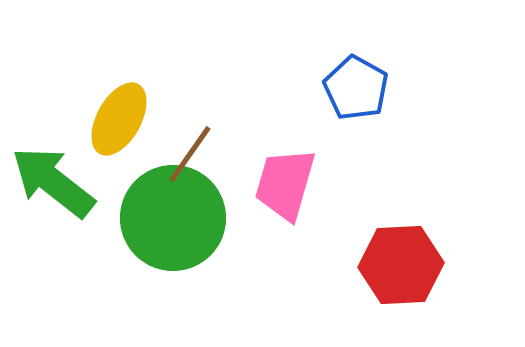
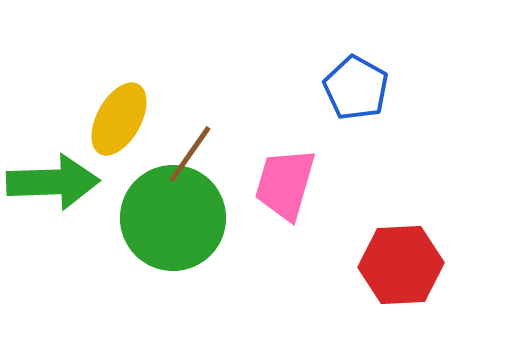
green arrow: rotated 140 degrees clockwise
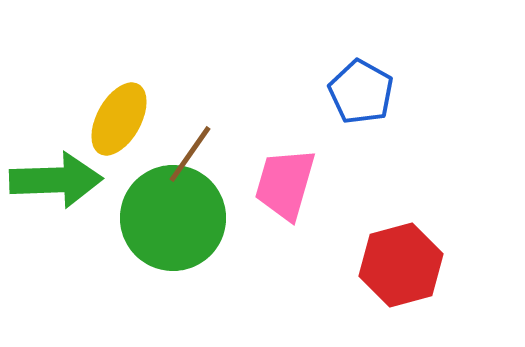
blue pentagon: moved 5 px right, 4 px down
green arrow: moved 3 px right, 2 px up
red hexagon: rotated 12 degrees counterclockwise
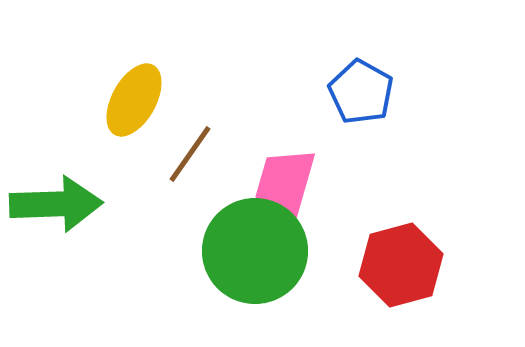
yellow ellipse: moved 15 px right, 19 px up
green arrow: moved 24 px down
green circle: moved 82 px right, 33 px down
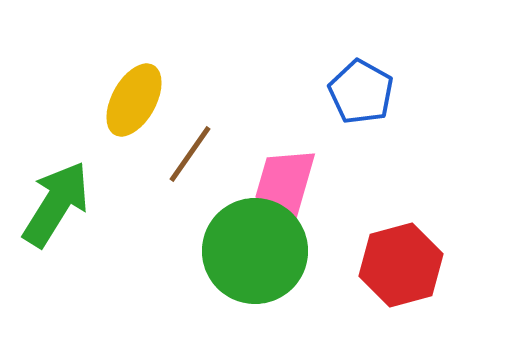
green arrow: rotated 56 degrees counterclockwise
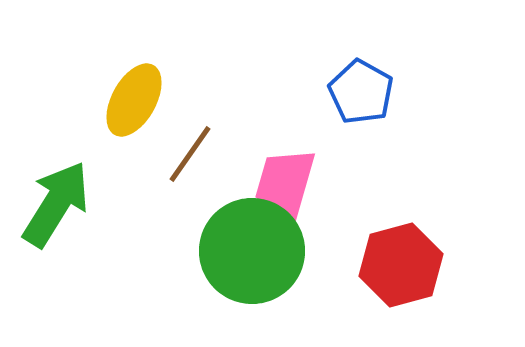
green circle: moved 3 px left
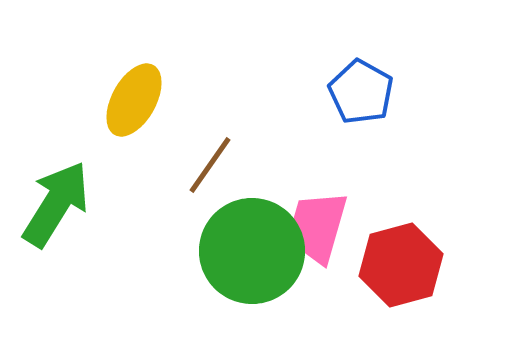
brown line: moved 20 px right, 11 px down
pink trapezoid: moved 32 px right, 43 px down
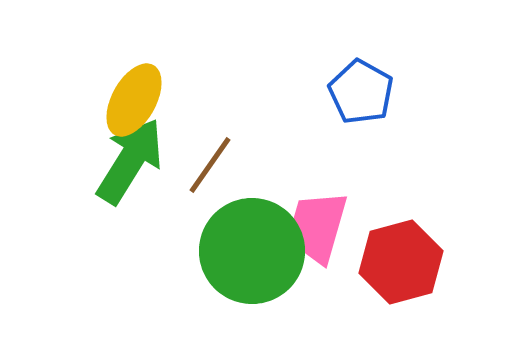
green arrow: moved 74 px right, 43 px up
red hexagon: moved 3 px up
